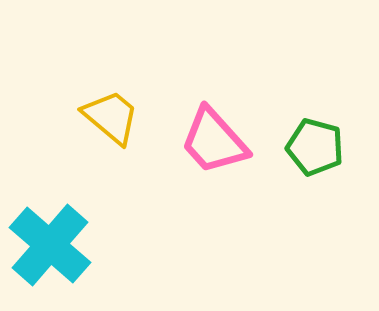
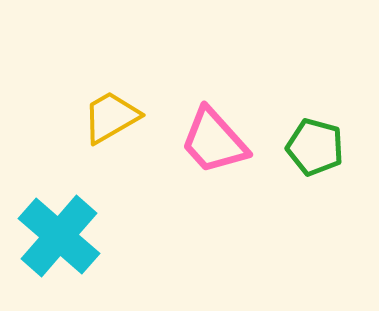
yellow trapezoid: rotated 70 degrees counterclockwise
cyan cross: moved 9 px right, 9 px up
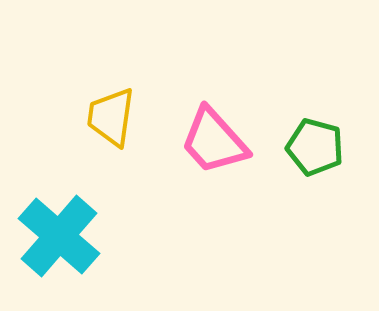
yellow trapezoid: rotated 52 degrees counterclockwise
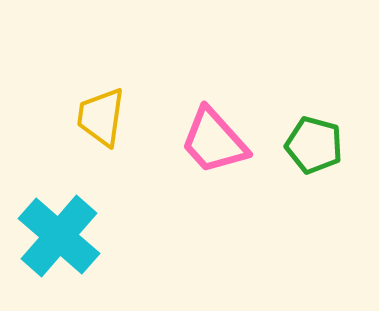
yellow trapezoid: moved 10 px left
green pentagon: moved 1 px left, 2 px up
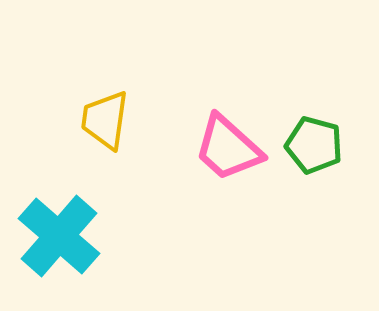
yellow trapezoid: moved 4 px right, 3 px down
pink trapezoid: moved 14 px right, 7 px down; rotated 6 degrees counterclockwise
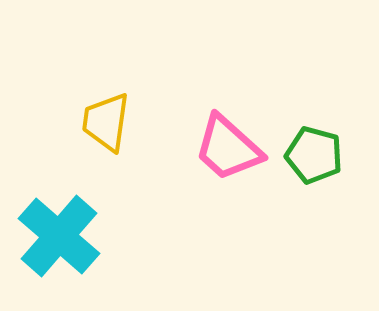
yellow trapezoid: moved 1 px right, 2 px down
green pentagon: moved 10 px down
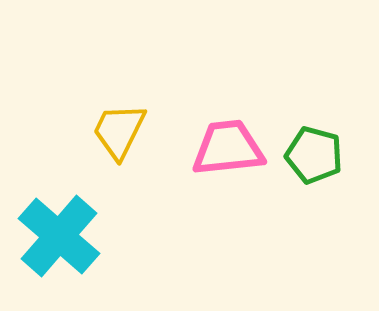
yellow trapezoid: moved 13 px right, 9 px down; rotated 18 degrees clockwise
pink trapezoid: rotated 132 degrees clockwise
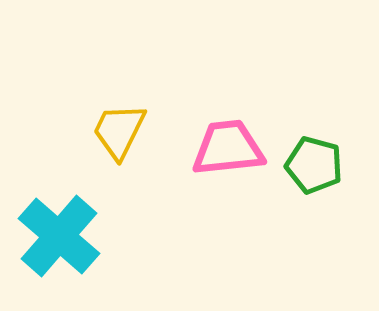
green pentagon: moved 10 px down
